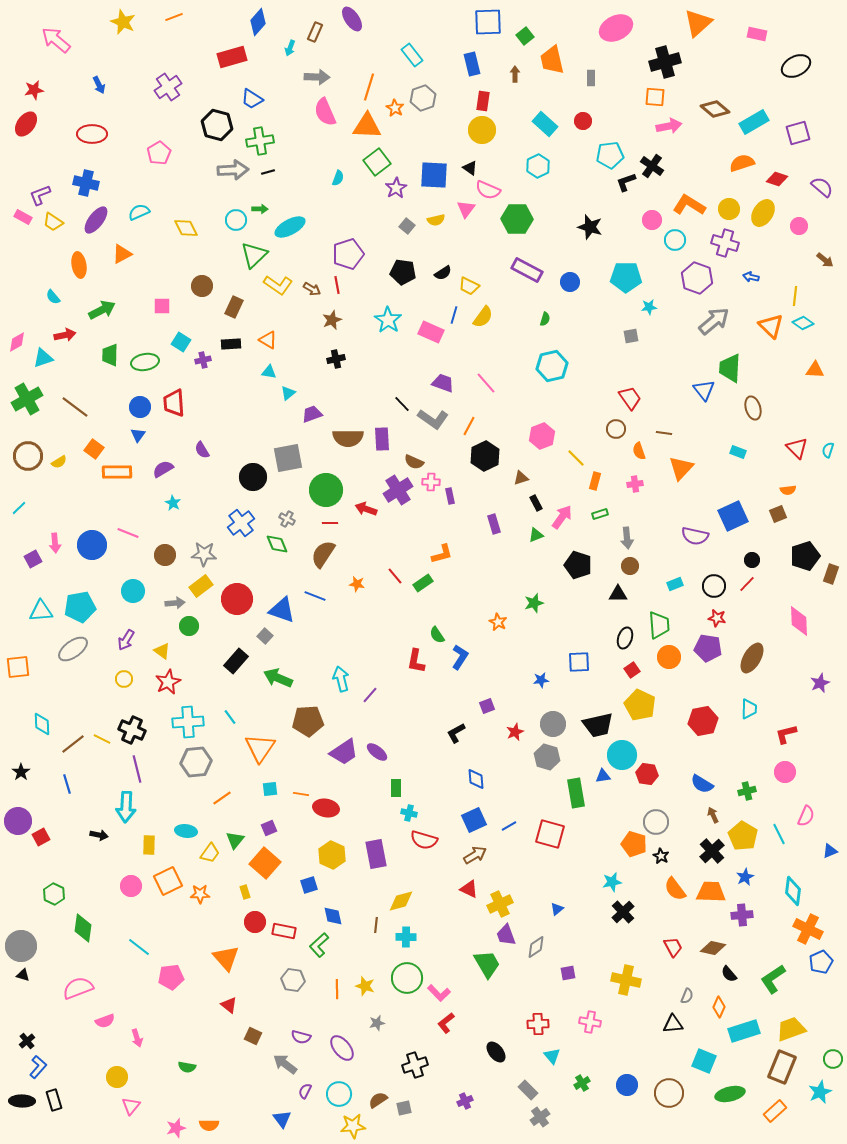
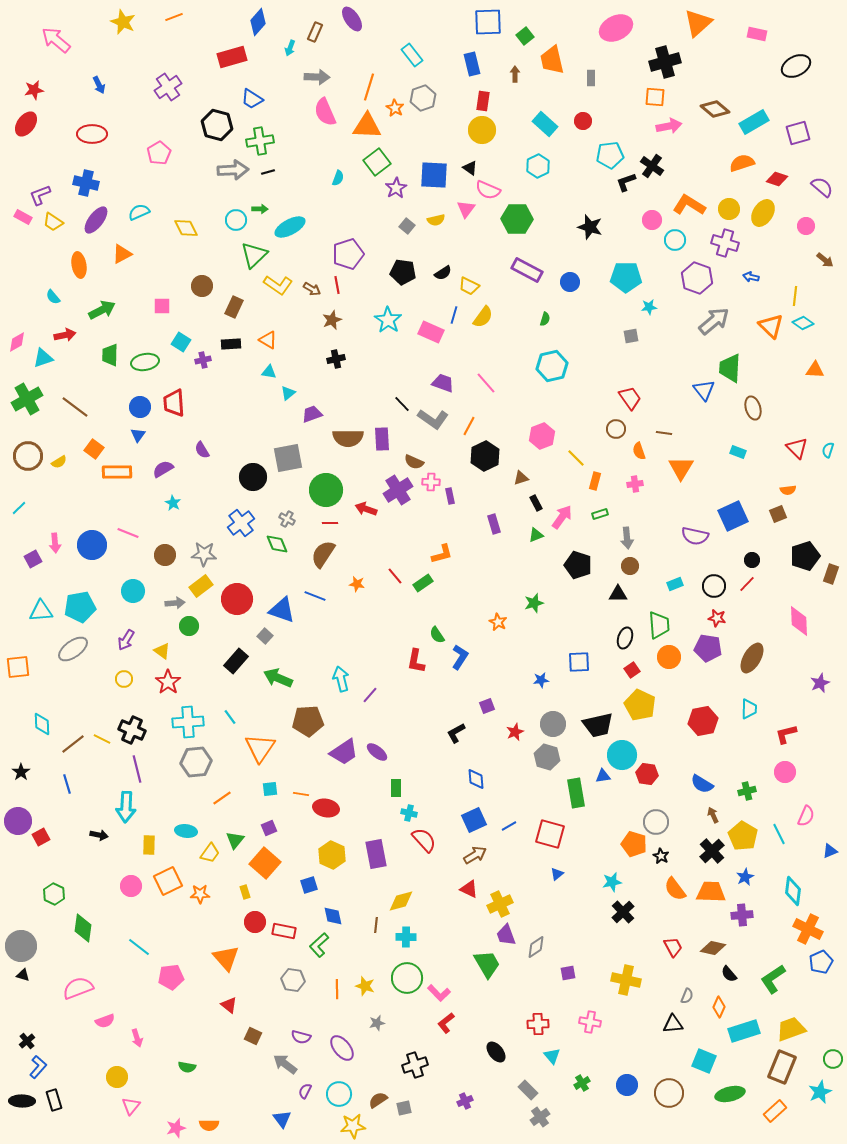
pink circle at (799, 226): moved 7 px right
orange triangle at (681, 468): rotated 12 degrees counterclockwise
red star at (168, 682): rotated 10 degrees counterclockwise
red semicircle at (424, 840): rotated 148 degrees counterclockwise
blue triangle at (557, 909): moved 35 px up
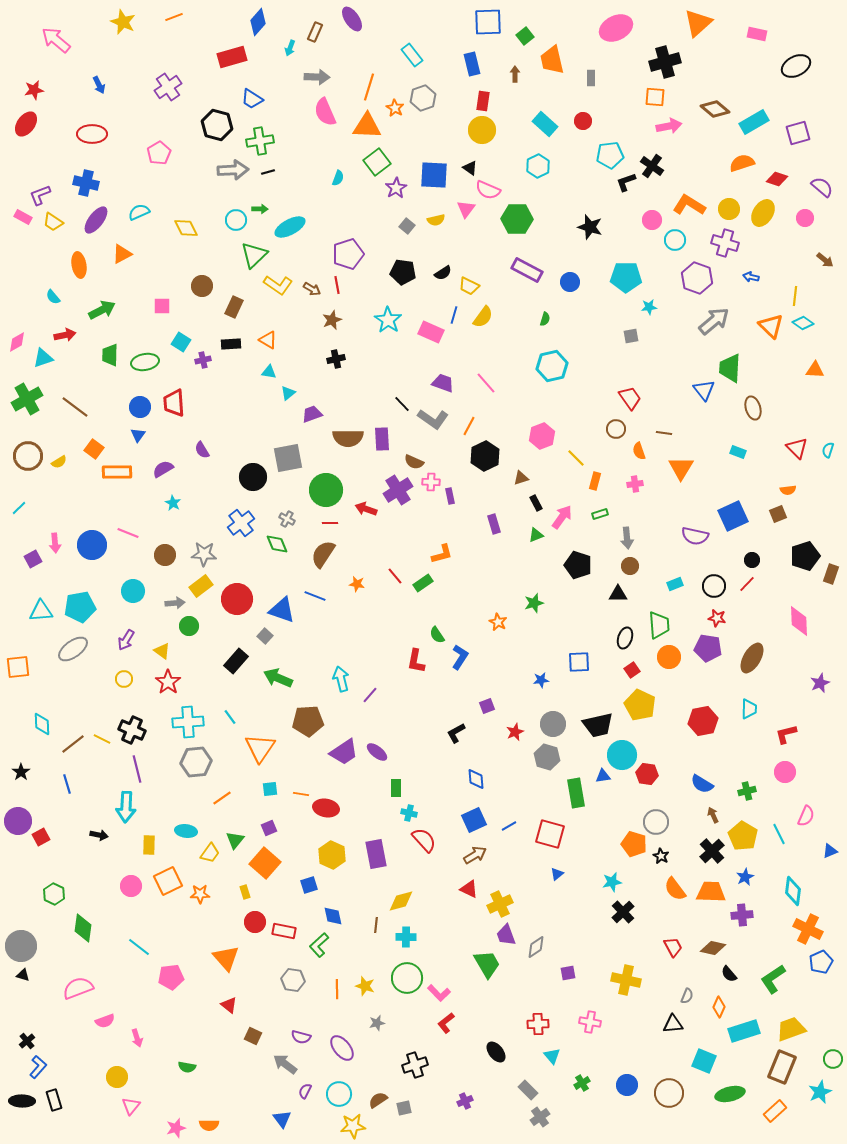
pink circle at (806, 226): moved 1 px left, 8 px up
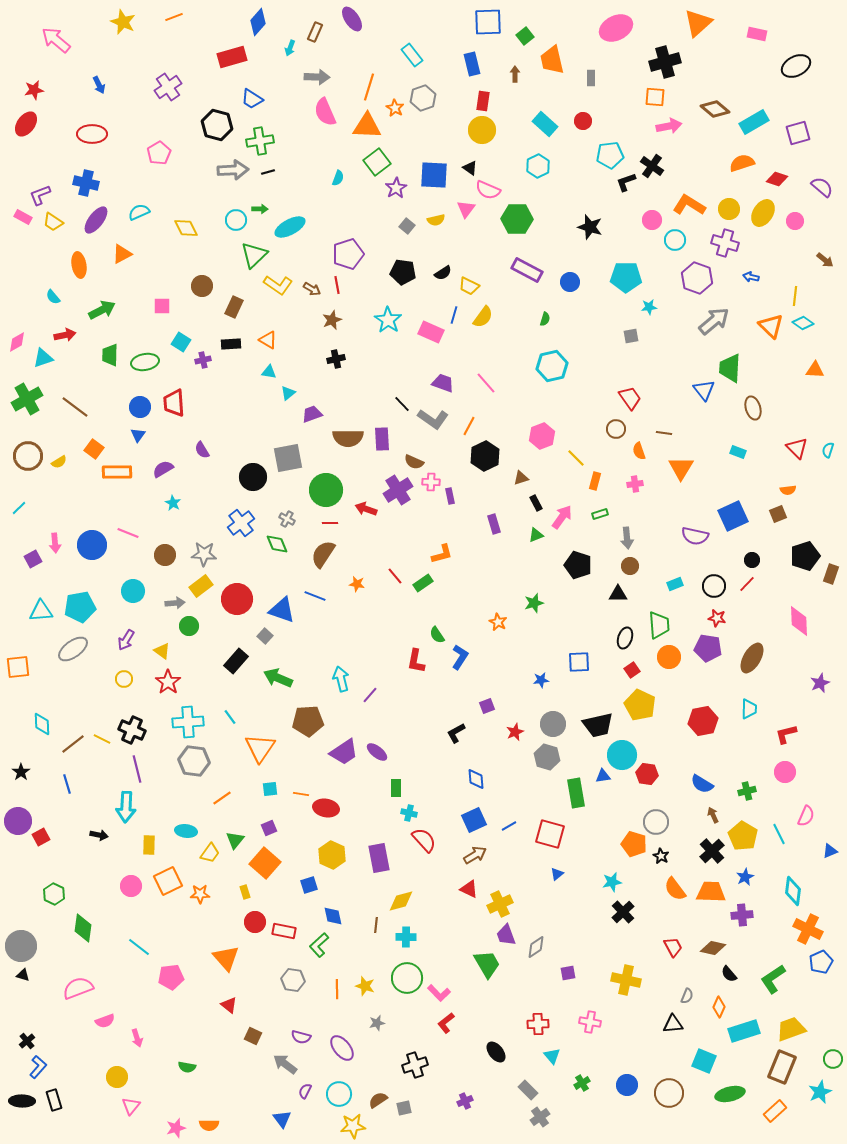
pink circle at (805, 218): moved 10 px left, 3 px down
gray hexagon at (196, 762): moved 2 px left, 1 px up; rotated 12 degrees clockwise
purple rectangle at (376, 854): moved 3 px right, 4 px down
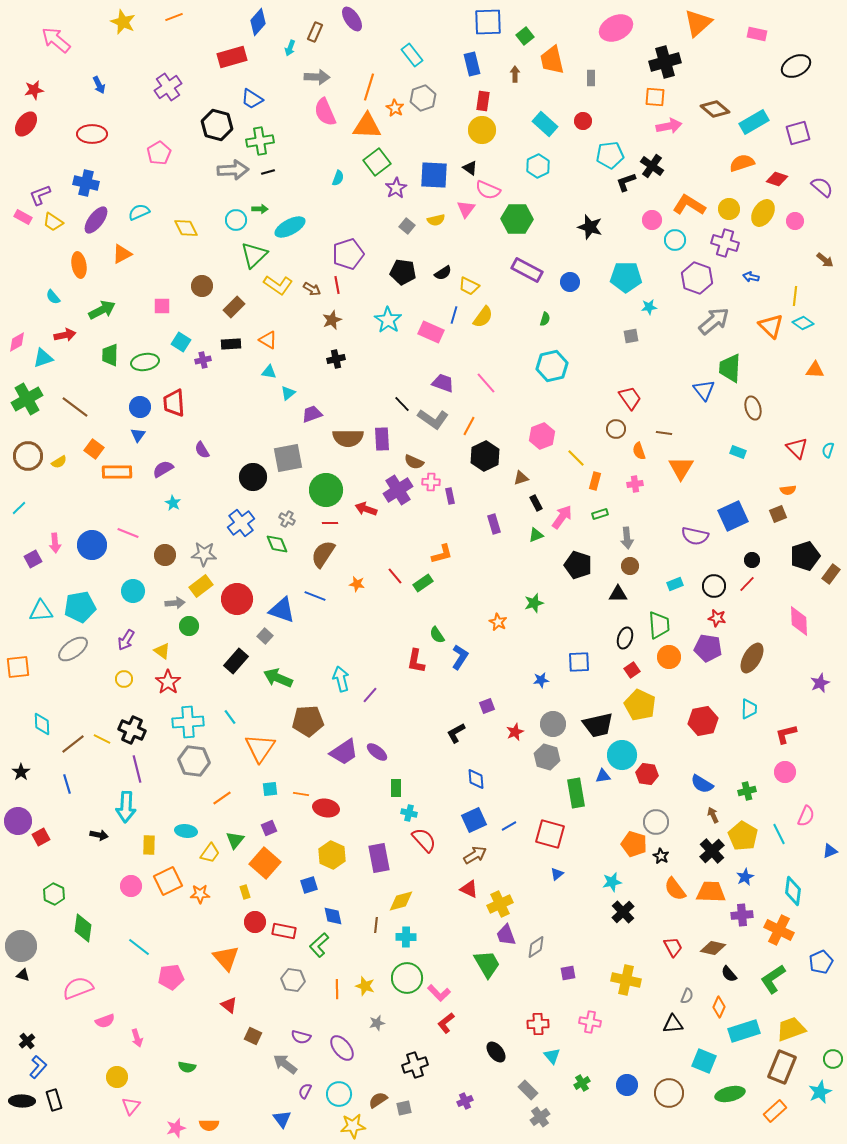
brown rectangle at (234, 307): rotated 20 degrees clockwise
brown rectangle at (831, 574): rotated 18 degrees clockwise
orange cross at (808, 929): moved 29 px left, 1 px down
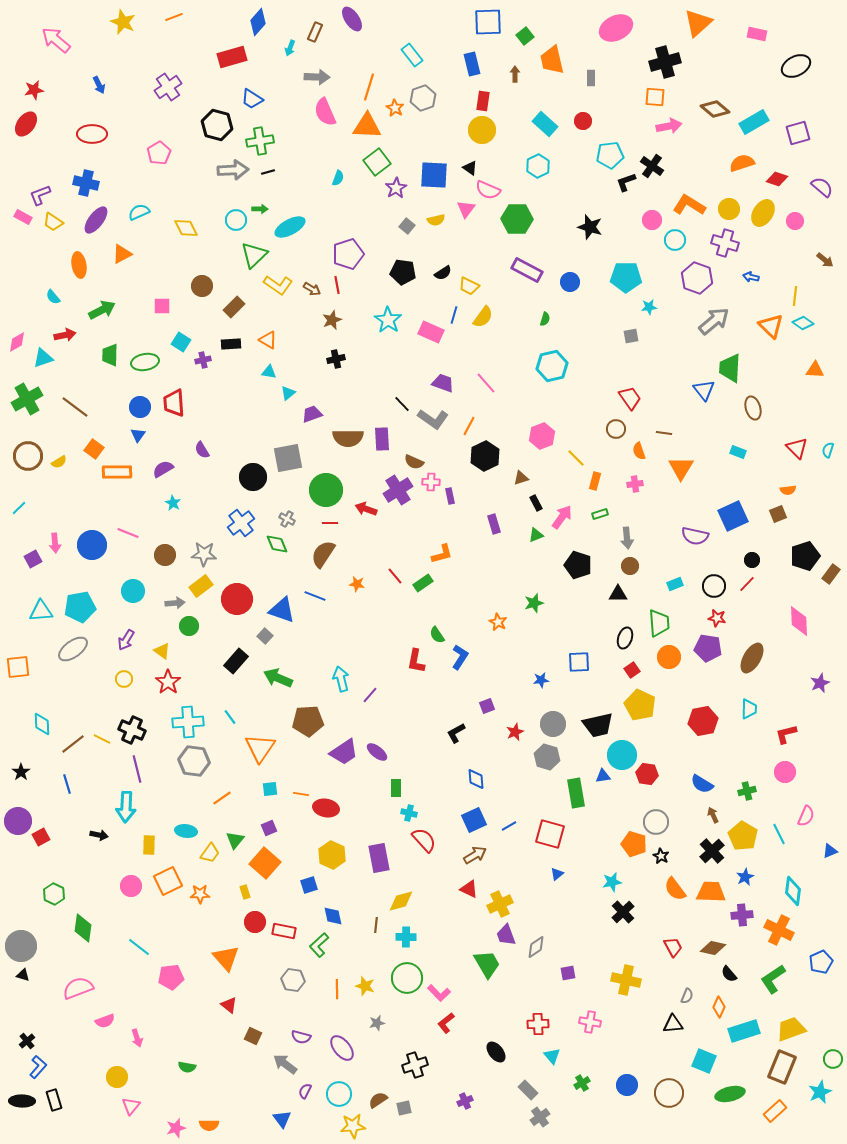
green trapezoid at (659, 625): moved 2 px up
